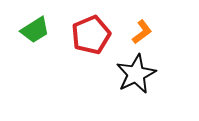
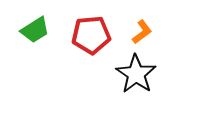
red pentagon: rotated 18 degrees clockwise
black star: rotated 12 degrees counterclockwise
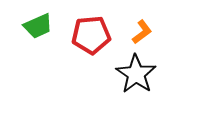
green trapezoid: moved 3 px right, 4 px up; rotated 8 degrees clockwise
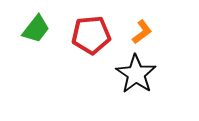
green trapezoid: moved 2 px left, 3 px down; rotated 28 degrees counterclockwise
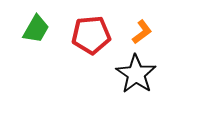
green trapezoid: rotated 8 degrees counterclockwise
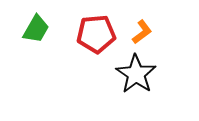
red pentagon: moved 5 px right, 1 px up
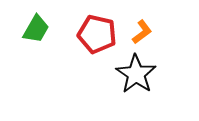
red pentagon: moved 1 px right; rotated 18 degrees clockwise
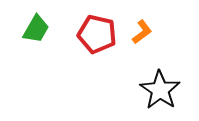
black star: moved 24 px right, 16 px down
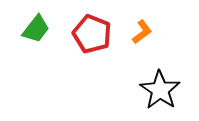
green trapezoid: rotated 8 degrees clockwise
red pentagon: moved 5 px left; rotated 9 degrees clockwise
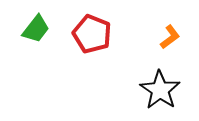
orange L-shape: moved 28 px right, 5 px down
